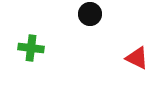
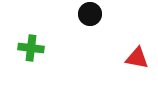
red triangle: rotated 15 degrees counterclockwise
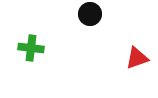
red triangle: rotated 30 degrees counterclockwise
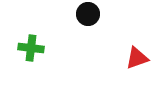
black circle: moved 2 px left
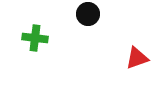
green cross: moved 4 px right, 10 px up
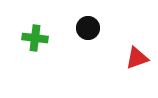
black circle: moved 14 px down
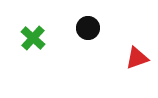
green cross: moved 2 px left; rotated 35 degrees clockwise
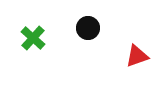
red triangle: moved 2 px up
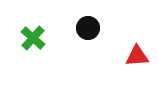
red triangle: rotated 15 degrees clockwise
